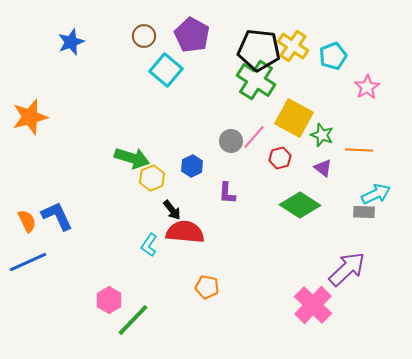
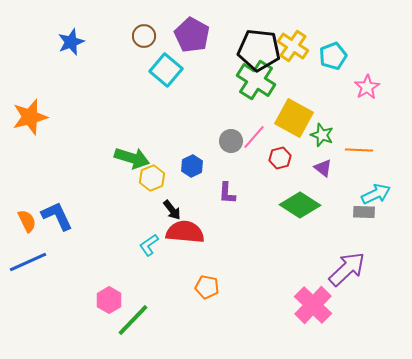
cyan L-shape: rotated 20 degrees clockwise
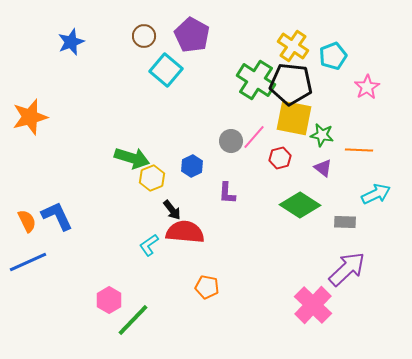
black pentagon: moved 32 px right, 34 px down
yellow square: rotated 18 degrees counterclockwise
green star: rotated 10 degrees counterclockwise
gray rectangle: moved 19 px left, 10 px down
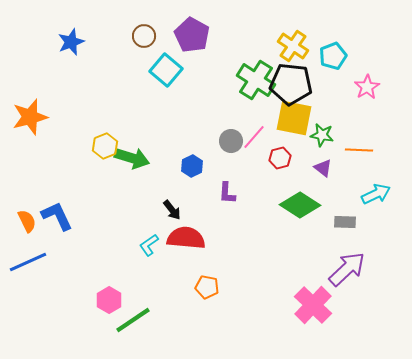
yellow hexagon: moved 47 px left, 32 px up
red semicircle: moved 1 px right, 6 px down
green line: rotated 12 degrees clockwise
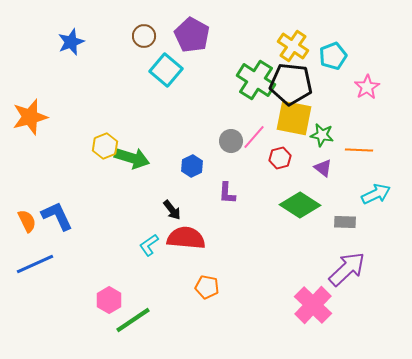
blue line: moved 7 px right, 2 px down
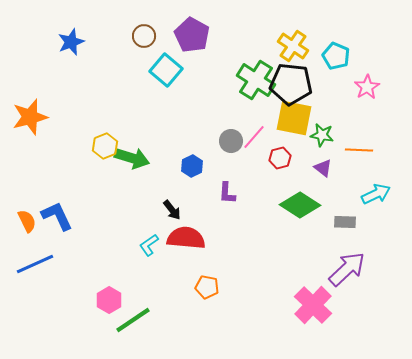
cyan pentagon: moved 3 px right; rotated 28 degrees counterclockwise
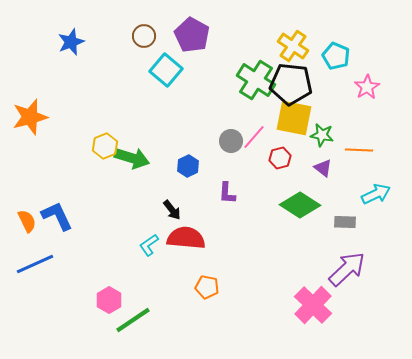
blue hexagon: moved 4 px left
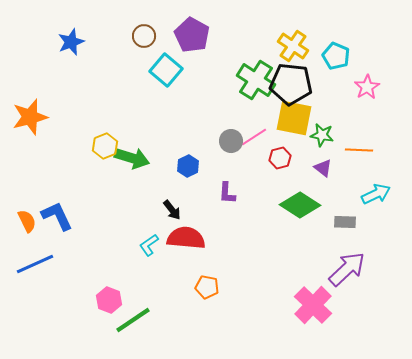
pink line: rotated 16 degrees clockwise
pink hexagon: rotated 10 degrees counterclockwise
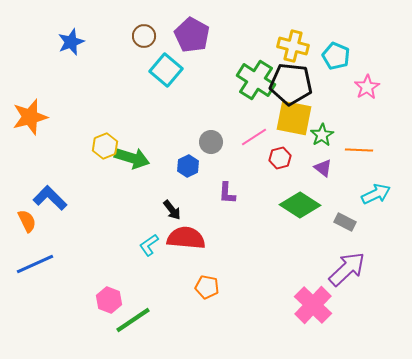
yellow cross: rotated 20 degrees counterclockwise
green star: rotated 30 degrees clockwise
gray circle: moved 20 px left, 1 px down
blue L-shape: moved 7 px left, 18 px up; rotated 20 degrees counterclockwise
gray rectangle: rotated 25 degrees clockwise
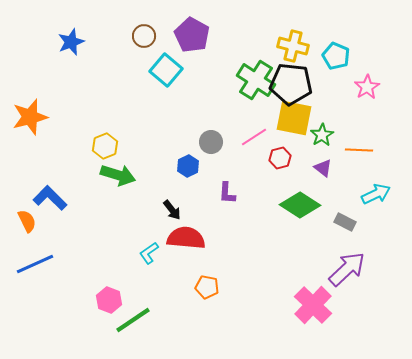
green arrow: moved 14 px left, 17 px down
cyan L-shape: moved 8 px down
